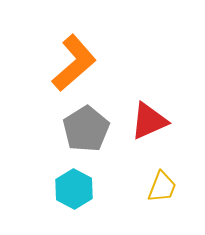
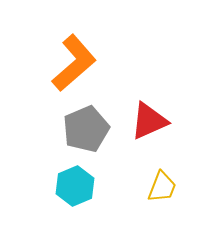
gray pentagon: rotated 9 degrees clockwise
cyan hexagon: moved 1 px right, 3 px up; rotated 9 degrees clockwise
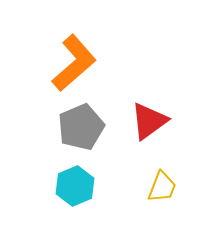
red triangle: rotated 12 degrees counterclockwise
gray pentagon: moved 5 px left, 2 px up
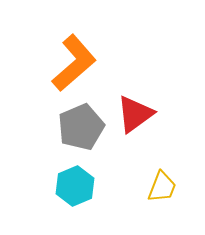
red triangle: moved 14 px left, 7 px up
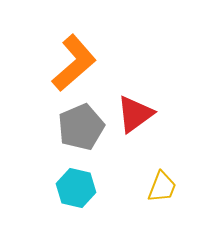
cyan hexagon: moved 1 px right, 2 px down; rotated 24 degrees counterclockwise
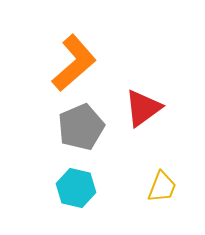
red triangle: moved 8 px right, 6 px up
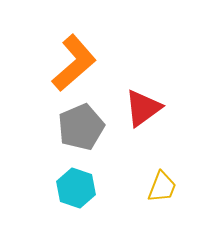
cyan hexagon: rotated 6 degrees clockwise
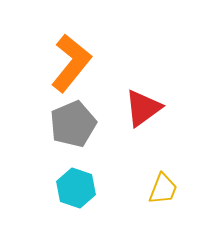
orange L-shape: moved 3 px left; rotated 10 degrees counterclockwise
gray pentagon: moved 8 px left, 3 px up
yellow trapezoid: moved 1 px right, 2 px down
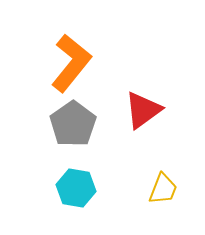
red triangle: moved 2 px down
gray pentagon: rotated 12 degrees counterclockwise
cyan hexagon: rotated 9 degrees counterclockwise
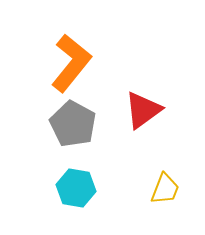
gray pentagon: rotated 9 degrees counterclockwise
yellow trapezoid: moved 2 px right
